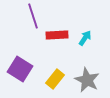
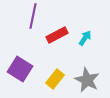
purple line: rotated 30 degrees clockwise
red rectangle: rotated 25 degrees counterclockwise
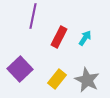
red rectangle: moved 2 px right, 2 px down; rotated 35 degrees counterclockwise
purple square: rotated 15 degrees clockwise
yellow rectangle: moved 2 px right
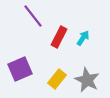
purple line: rotated 50 degrees counterclockwise
cyan arrow: moved 2 px left
purple square: rotated 20 degrees clockwise
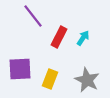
purple square: rotated 20 degrees clockwise
yellow rectangle: moved 7 px left; rotated 18 degrees counterclockwise
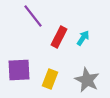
purple square: moved 1 px left, 1 px down
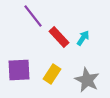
red rectangle: rotated 70 degrees counterclockwise
yellow rectangle: moved 2 px right, 5 px up; rotated 12 degrees clockwise
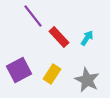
cyan arrow: moved 4 px right
purple square: rotated 25 degrees counterclockwise
